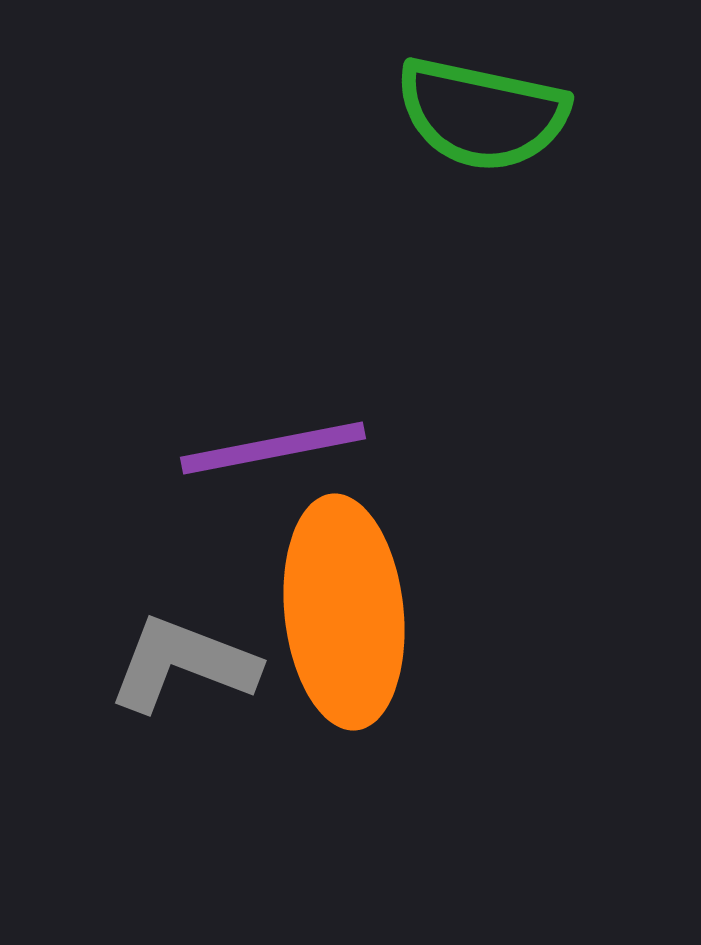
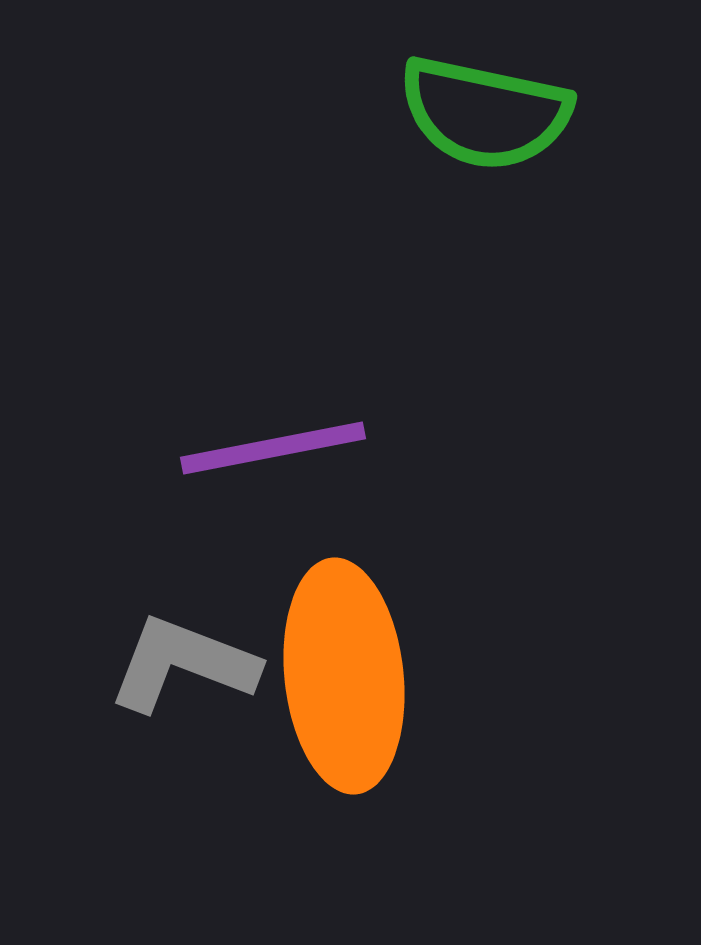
green semicircle: moved 3 px right, 1 px up
orange ellipse: moved 64 px down
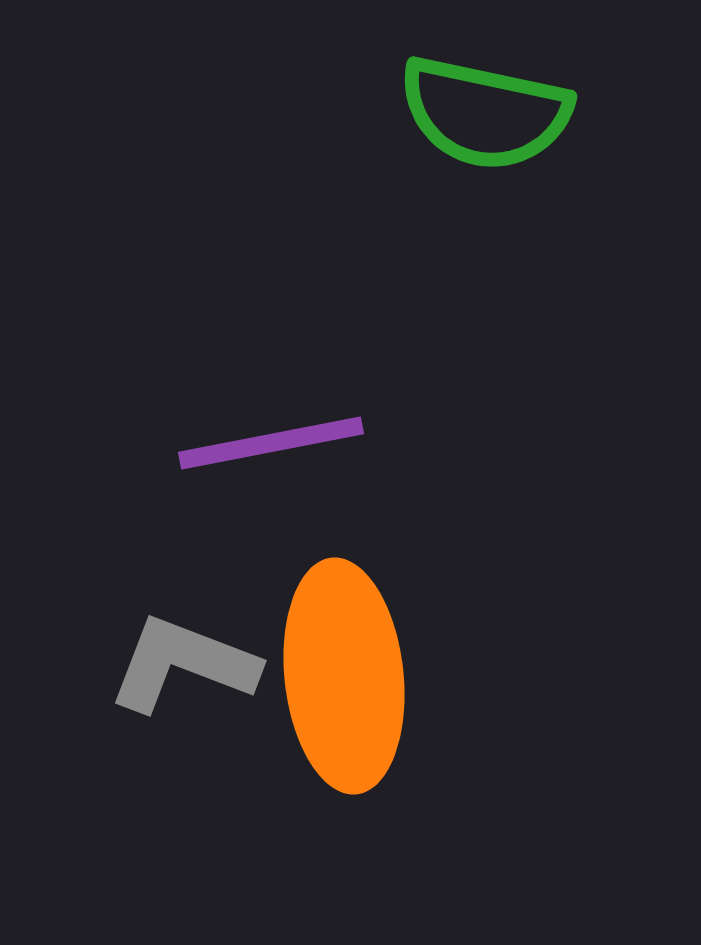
purple line: moved 2 px left, 5 px up
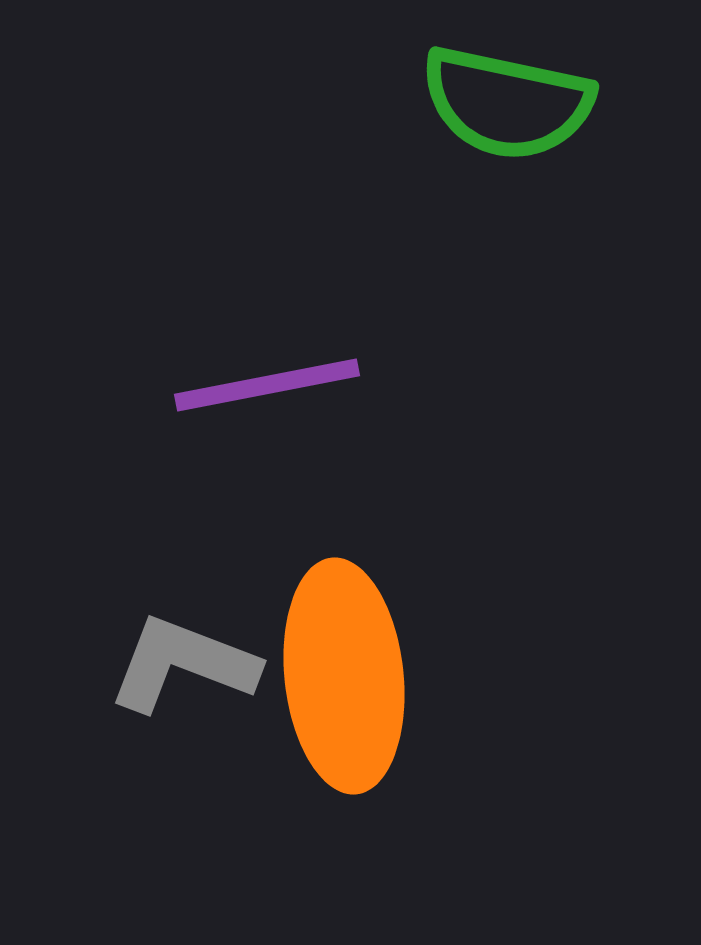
green semicircle: moved 22 px right, 10 px up
purple line: moved 4 px left, 58 px up
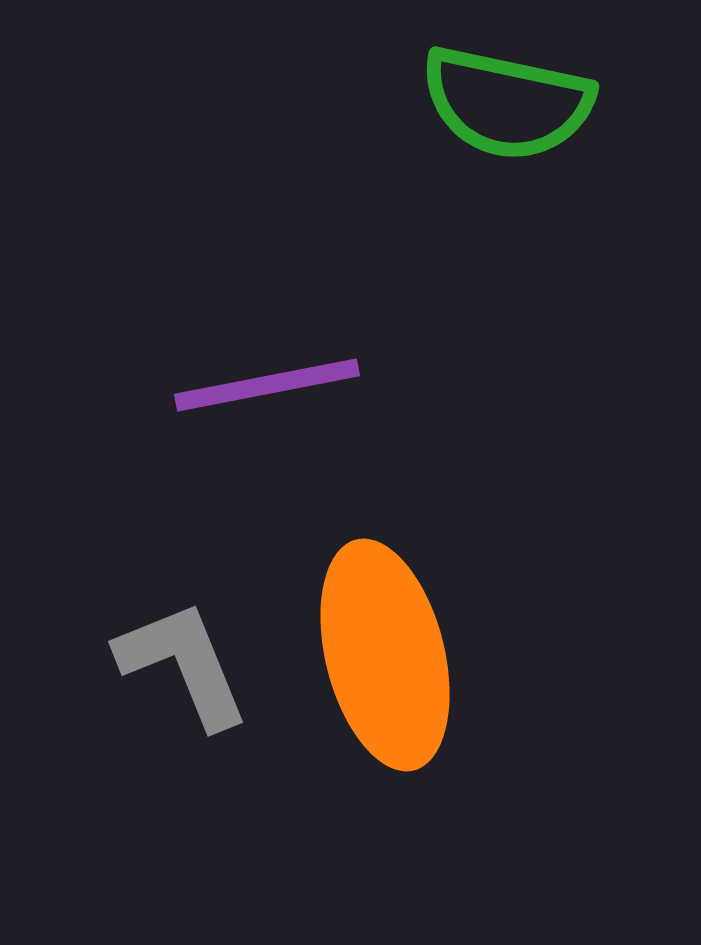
gray L-shape: rotated 47 degrees clockwise
orange ellipse: moved 41 px right, 21 px up; rotated 8 degrees counterclockwise
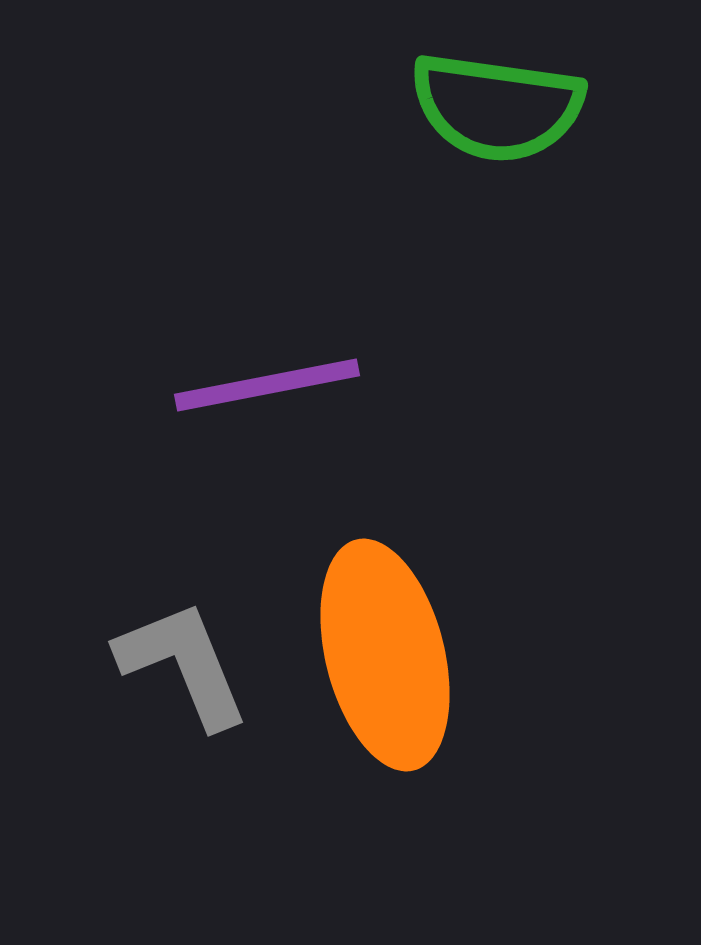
green semicircle: moved 10 px left, 4 px down; rotated 4 degrees counterclockwise
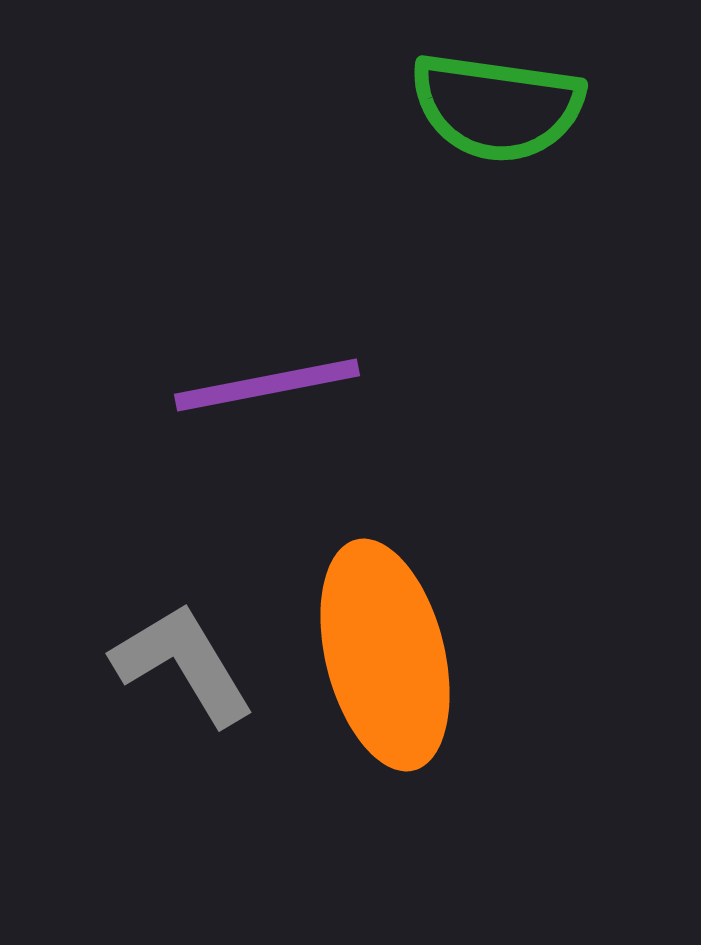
gray L-shape: rotated 9 degrees counterclockwise
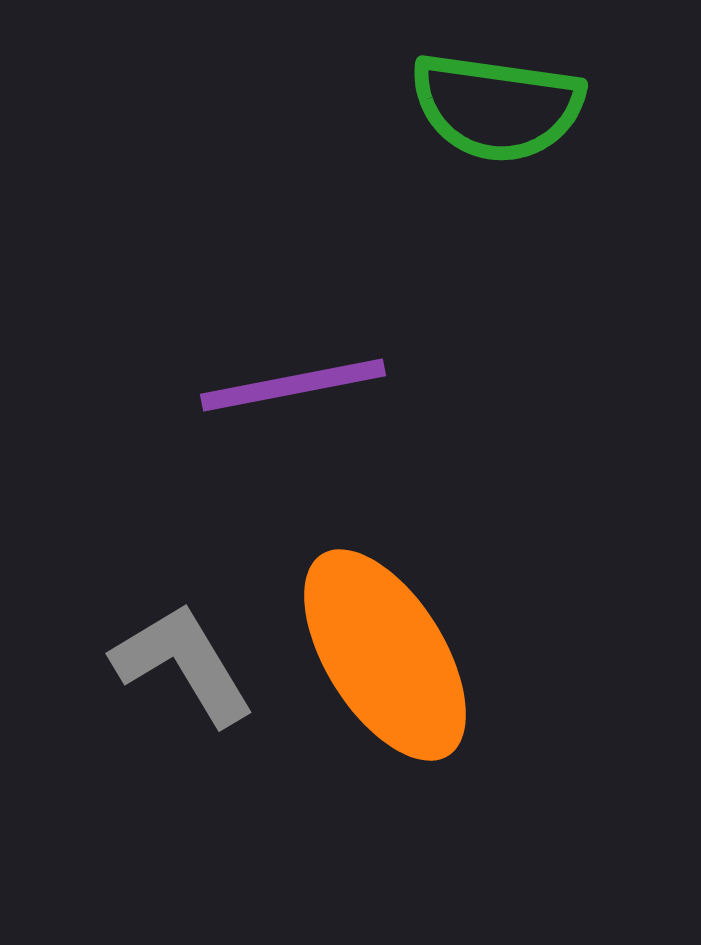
purple line: moved 26 px right
orange ellipse: rotated 18 degrees counterclockwise
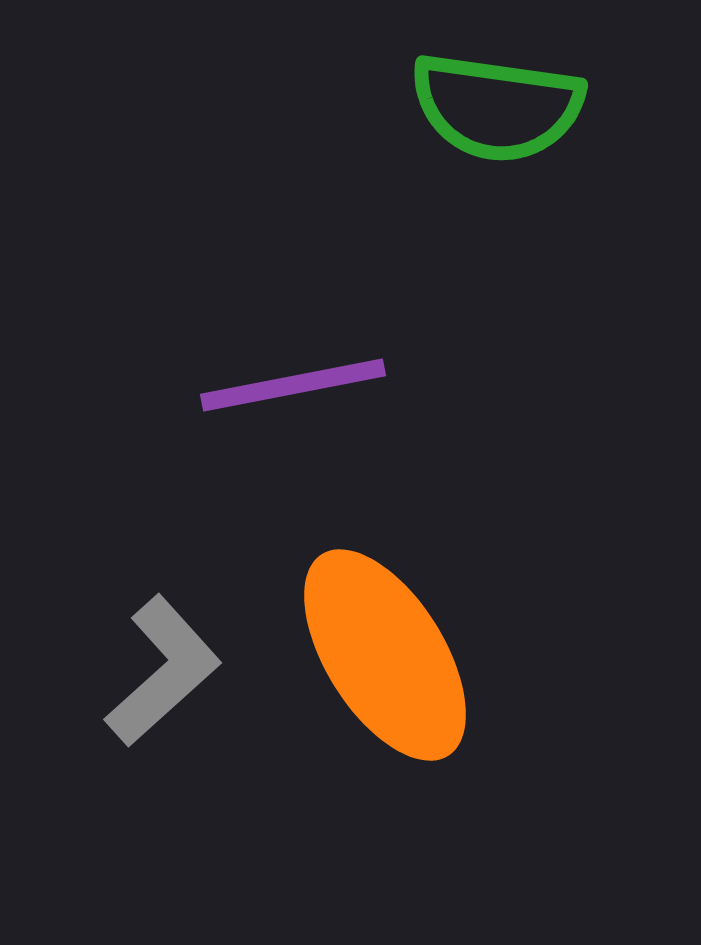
gray L-shape: moved 20 px left, 7 px down; rotated 79 degrees clockwise
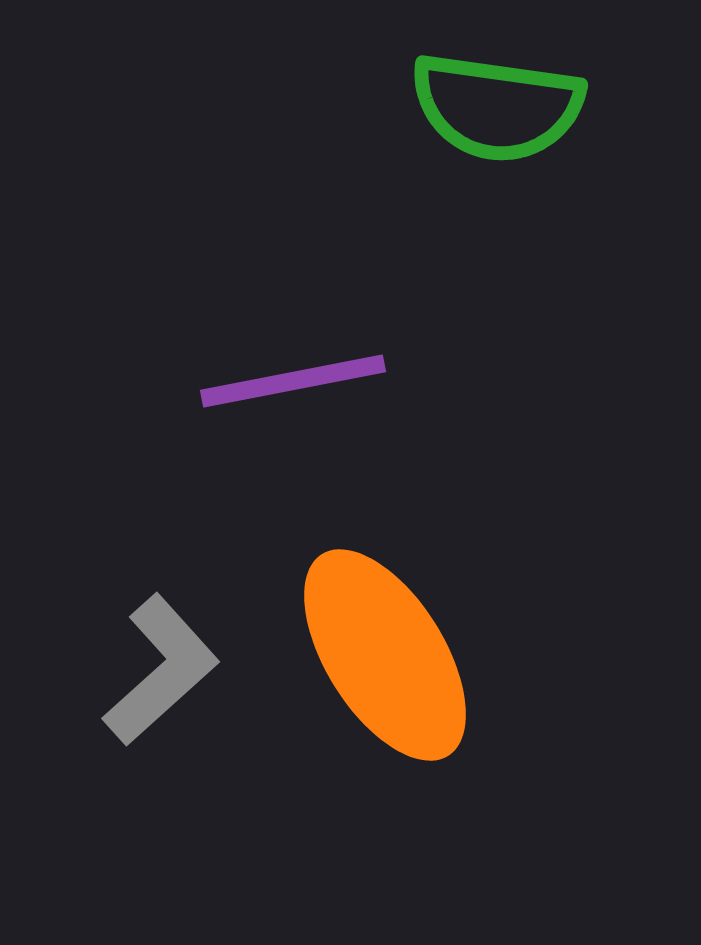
purple line: moved 4 px up
gray L-shape: moved 2 px left, 1 px up
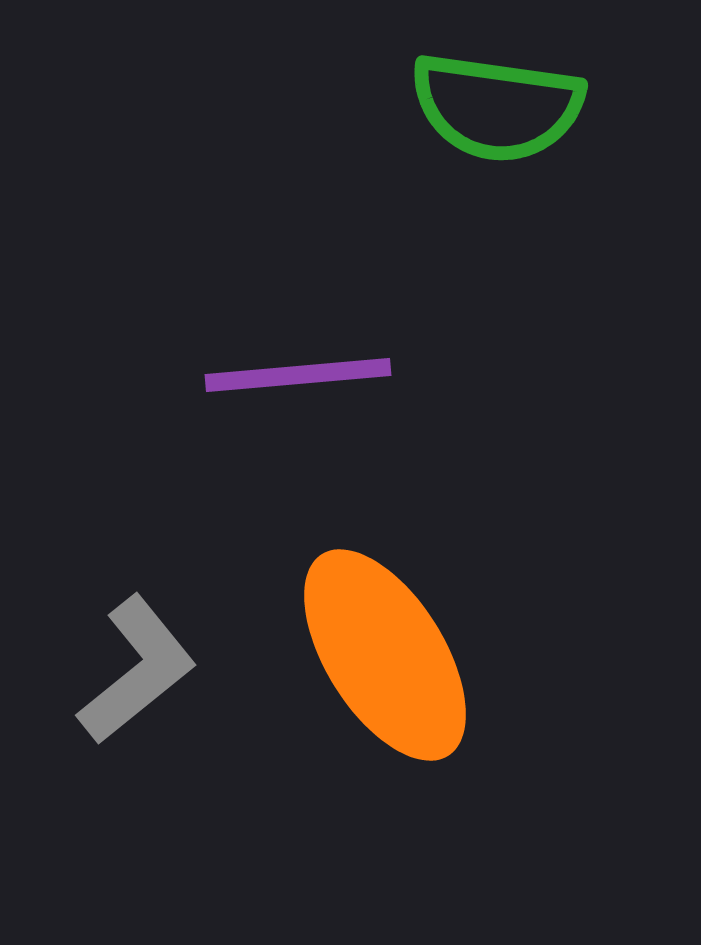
purple line: moved 5 px right, 6 px up; rotated 6 degrees clockwise
gray L-shape: moved 24 px left; rotated 3 degrees clockwise
